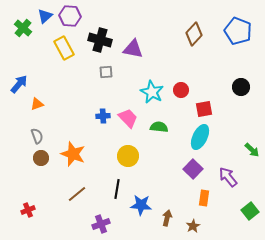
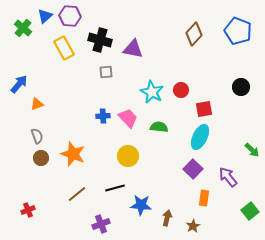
black line: moved 2 px left, 1 px up; rotated 66 degrees clockwise
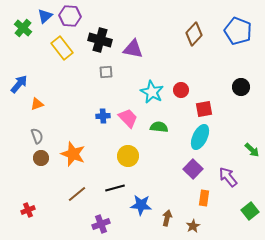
yellow rectangle: moved 2 px left; rotated 10 degrees counterclockwise
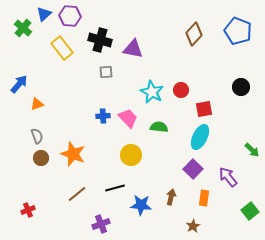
blue triangle: moved 1 px left, 2 px up
yellow circle: moved 3 px right, 1 px up
brown arrow: moved 4 px right, 21 px up
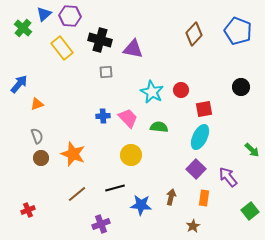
purple square: moved 3 px right
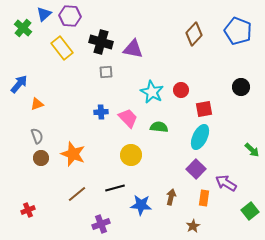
black cross: moved 1 px right, 2 px down
blue cross: moved 2 px left, 4 px up
purple arrow: moved 2 px left, 6 px down; rotated 20 degrees counterclockwise
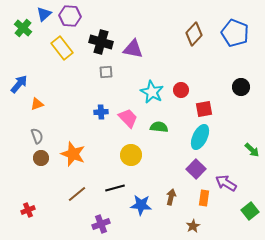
blue pentagon: moved 3 px left, 2 px down
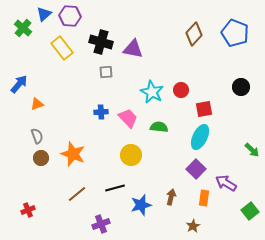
blue star: rotated 20 degrees counterclockwise
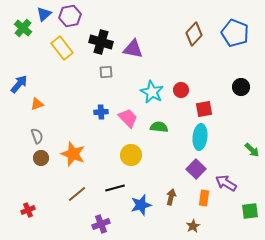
purple hexagon: rotated 15 degrees counterclockwise
cyan ellipse: rotated 20 degrees counterclockwise
green square: rotated 30 degrees clockwise
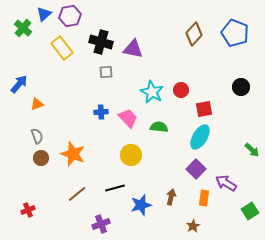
cyan ellipse: rotated 25 degrees clockwise
green square: rotated 24 degrees counterclockwise
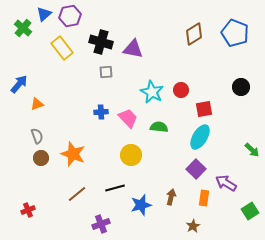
brown diamond: rotated 15 degrees clockwise
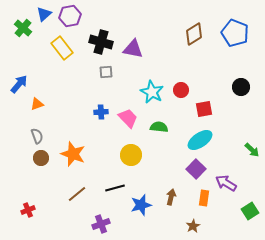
cyan ellipse: moved 3 px down; rotated 25 degrees clockwise
